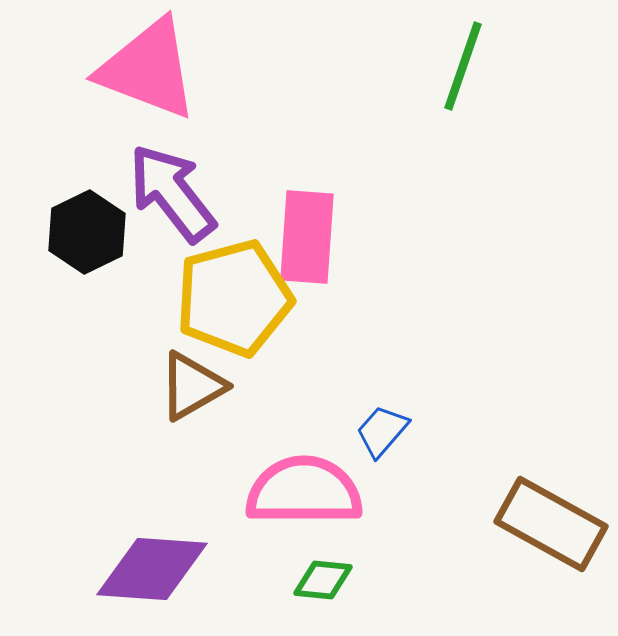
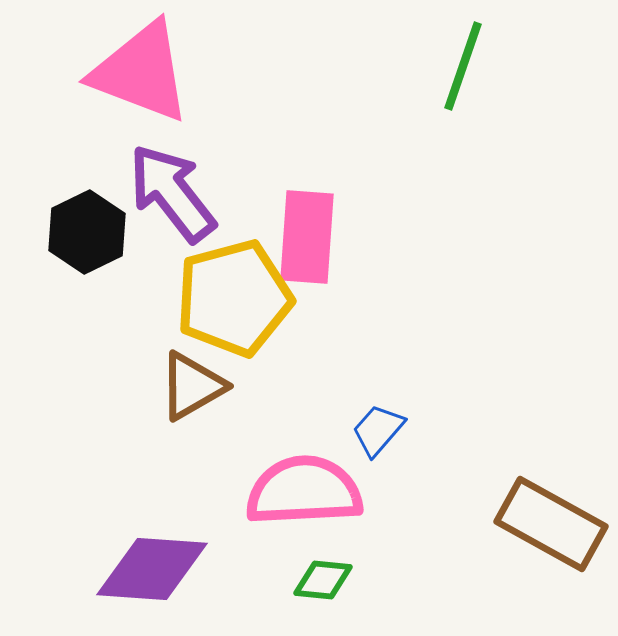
pink triangle: moved 7 px left, 3 px down
blue trapezoid: moved 4 px left, 1 px up
pink semicircle: rotated 3 degrees counterclockwise
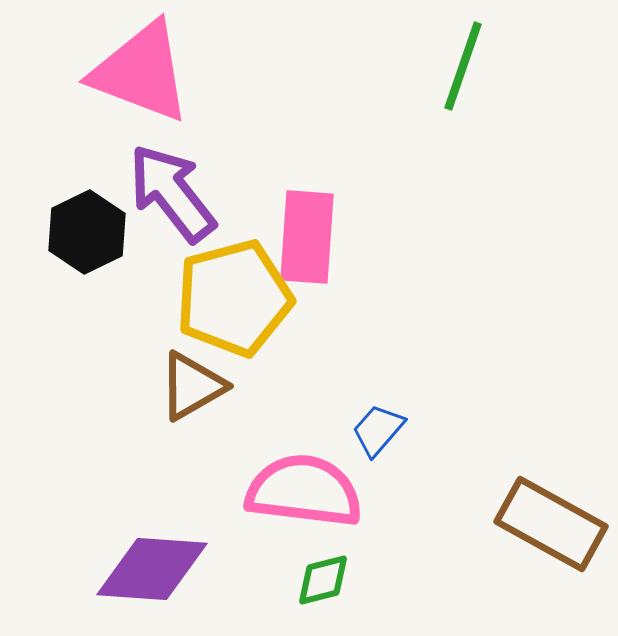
pink semicircle: rotated 10 degrees clockwise
green diamond: rotated 20 degrees counterclockwise
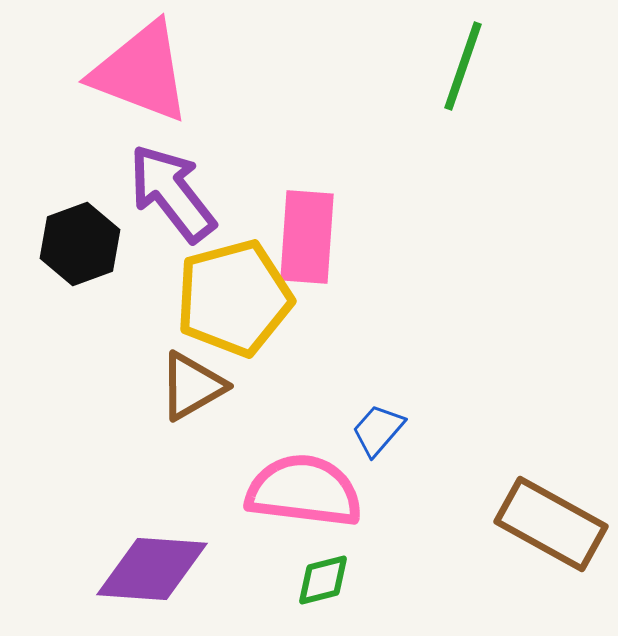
black hexagon: moved 7 px left, 12 px down; rotated 6 degrees clockwise
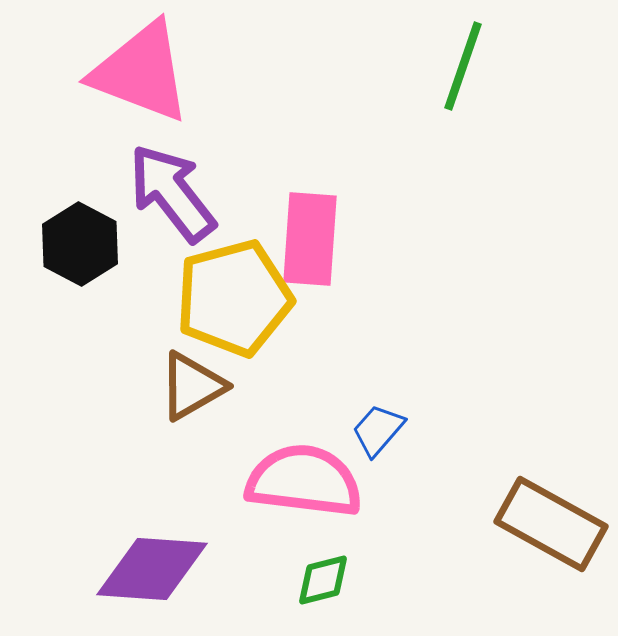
pink rectangle: moved 3 px right, 2 px down
black hexagon: rotated 12 degrees counterclockwise
pink semicircle: moved 10 px up
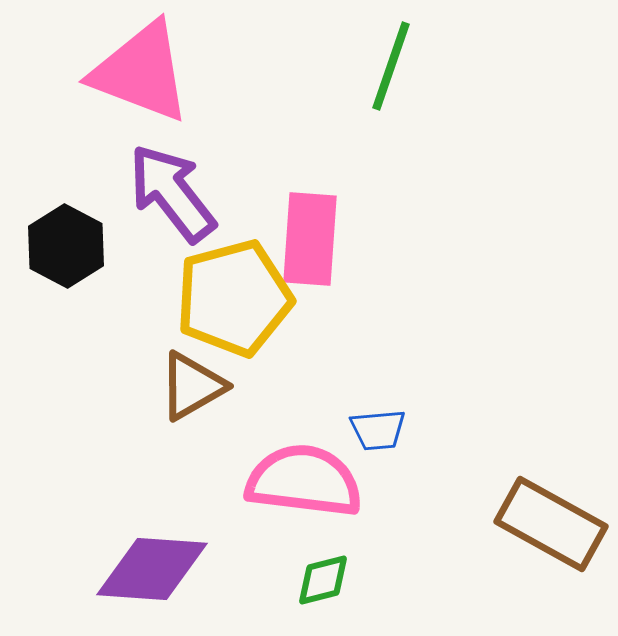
green line: moved 72 px left
black hexagon: moved 14 px left, 2 px down
blue trapezoid: rotated 136 degrees counterclockwise
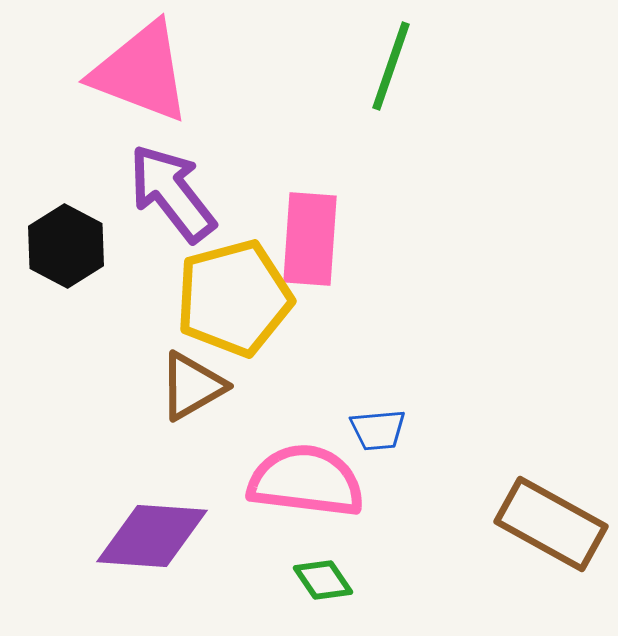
pink semicircle: moved 2 px right
purple diamond: moved 33 px up
green diamond: rotated 70 degrees clockwise
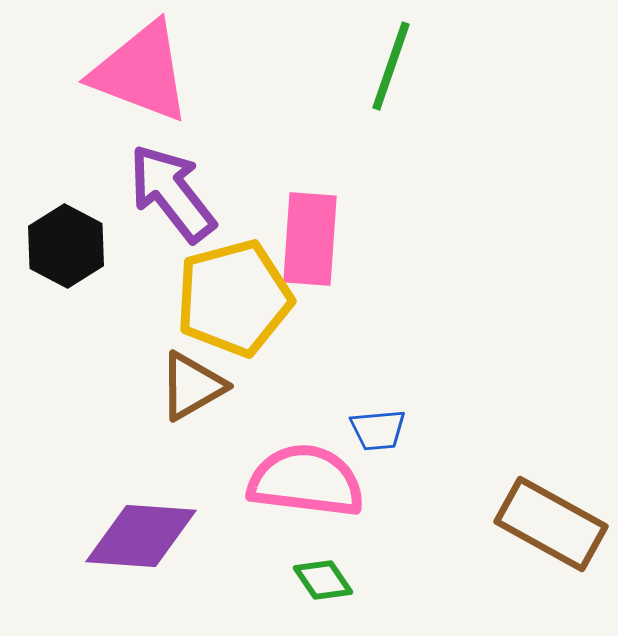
purple diamond: moved 11 px left
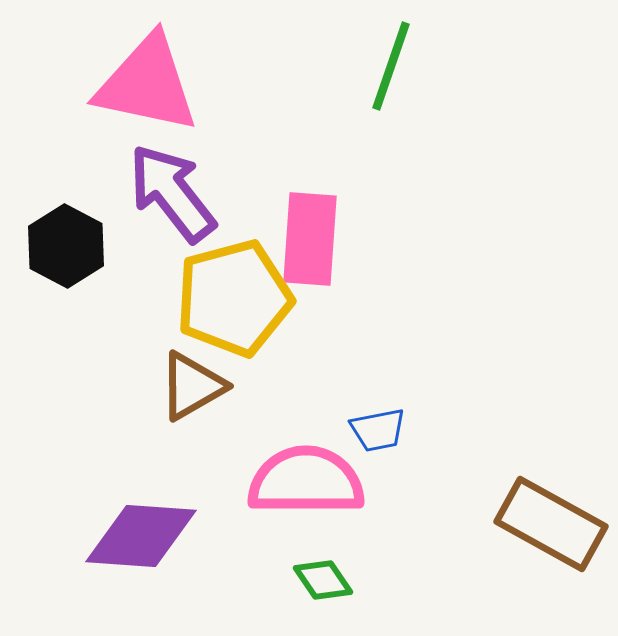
pink triangle: moved 6 px right, 12 px down; rotated 9 degrees counterclockwise
blue trapezoid: rotated 6 degrees counterclockwise
pink semicircle: rotated 7 degrees counterclockwise
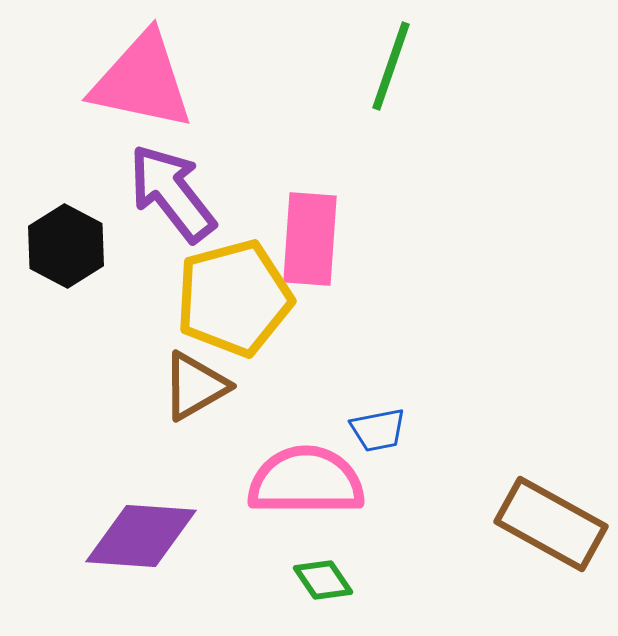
pink triangle: moved 5 px left, 3 px up
brown triangle: moved 3 px right
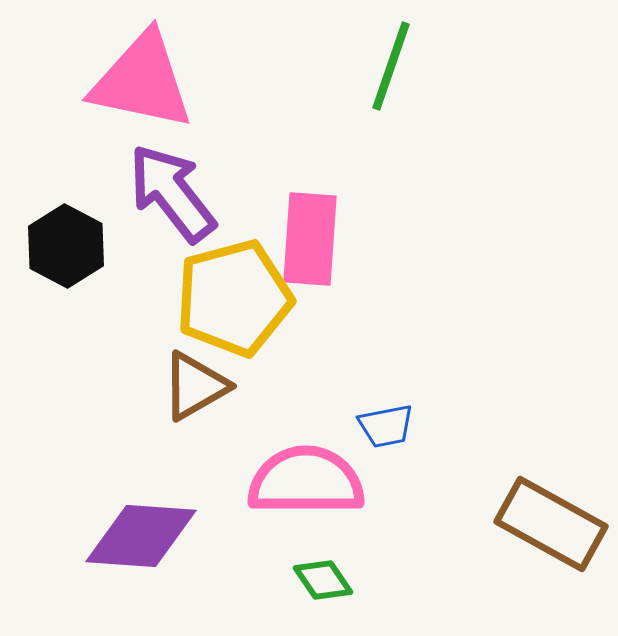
blue trapezoid: moved 8 px right, 4 px up
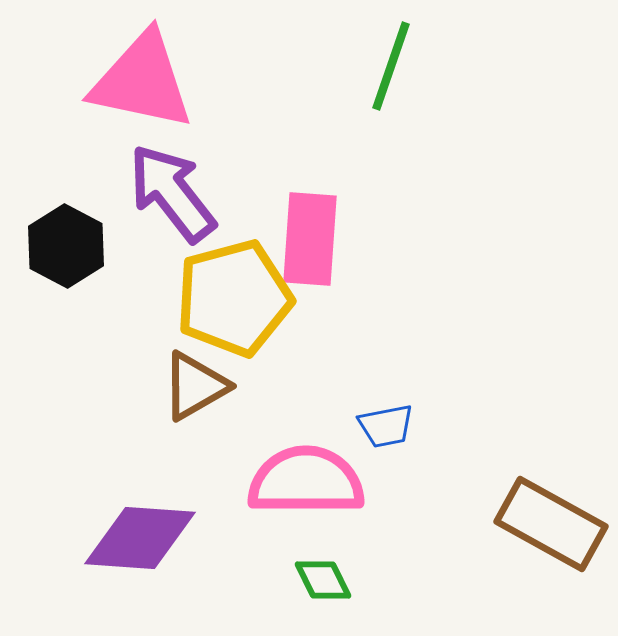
purple diamond: moved 1 px left, 2 px down
green diamond: rotated 8 degrees clockwise
